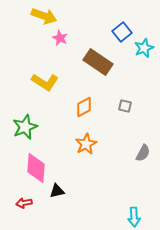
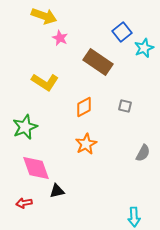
pink diamond: rotated 24 degrees counterclockwise
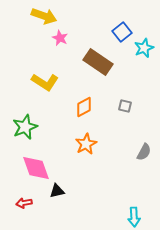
gray semicircle: moved 1 px right, 1 px up
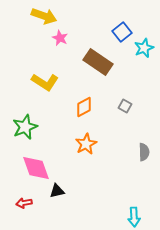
gray square: rotated 16 degrees clockwise
gray semicircle: rotated 30 degrees counterclockwise
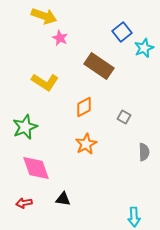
brown rectangle: moved 1 px right, 4 px down
gray square: moved 1 px left, 11 px down
black triangle: moved 6 px right, 8 px down; rotated 21 degrees clockwise
